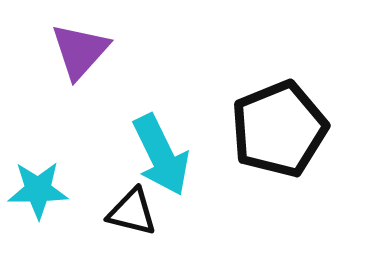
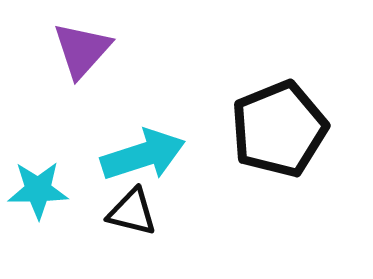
purple triangle: moved 2 px right, 1 px up
cyan arrow: moved 18 px left; rotated 82 degrees counterclockwise
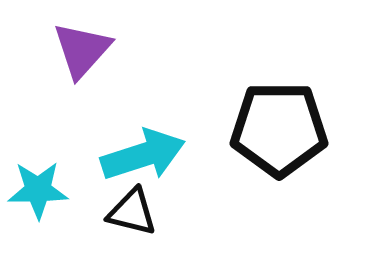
black pentagon: rotated 22 degrees clockwise
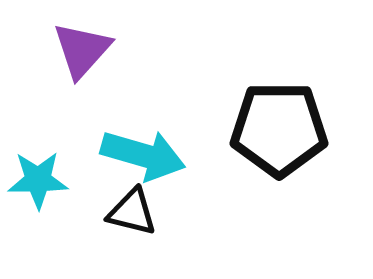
cyan arrow: rotated 34 degrees clockwise
cyan star: moved 10 px up
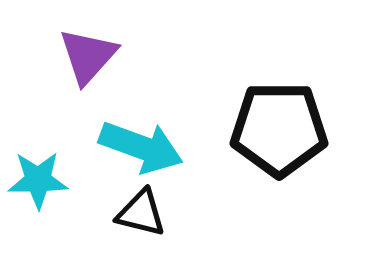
purple triangle: moved 6 px right, 6 px down
cyan arrow: moved 2 px left, 8 px up; rotated 4 degrees clockwise
black triangle: moved 9 px right, 1 px down
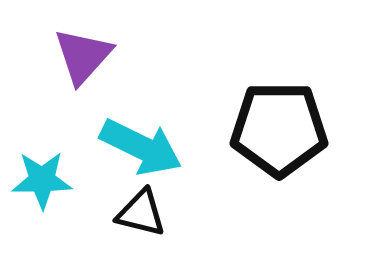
purple triangle: moved 5 px left
cyan arrow: rotated 6 degrees clockwise
cyan star: moved 4 px right
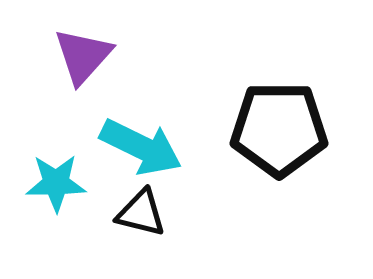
cyan star: moved 14 px right, 3 px down
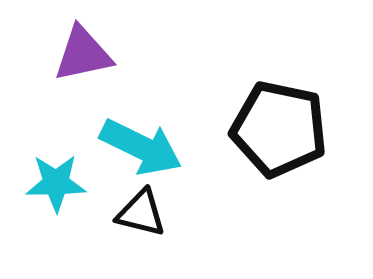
purple triangle: moved 2 px up; rotated 36 degrees clockwise
black pentagon: rotated 12 degrees clockwise
